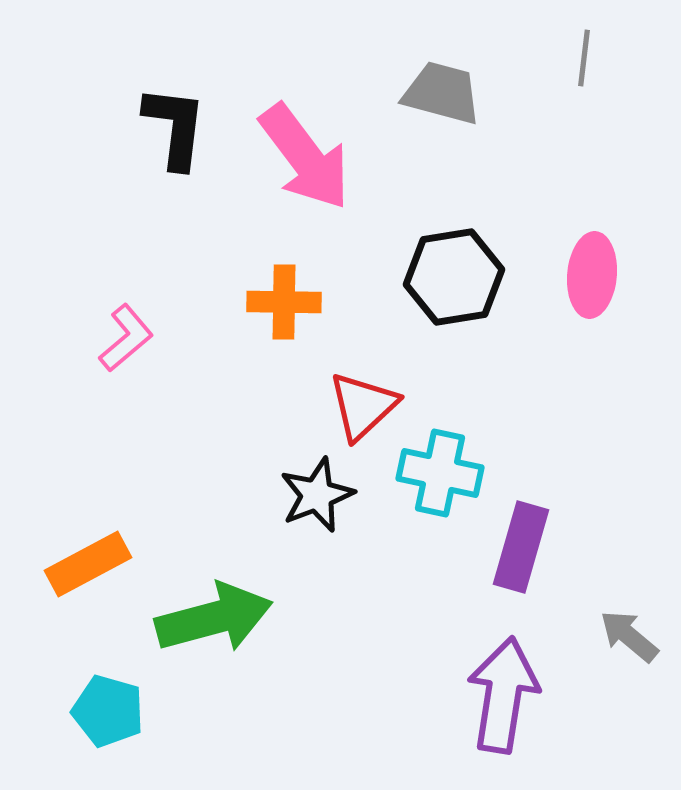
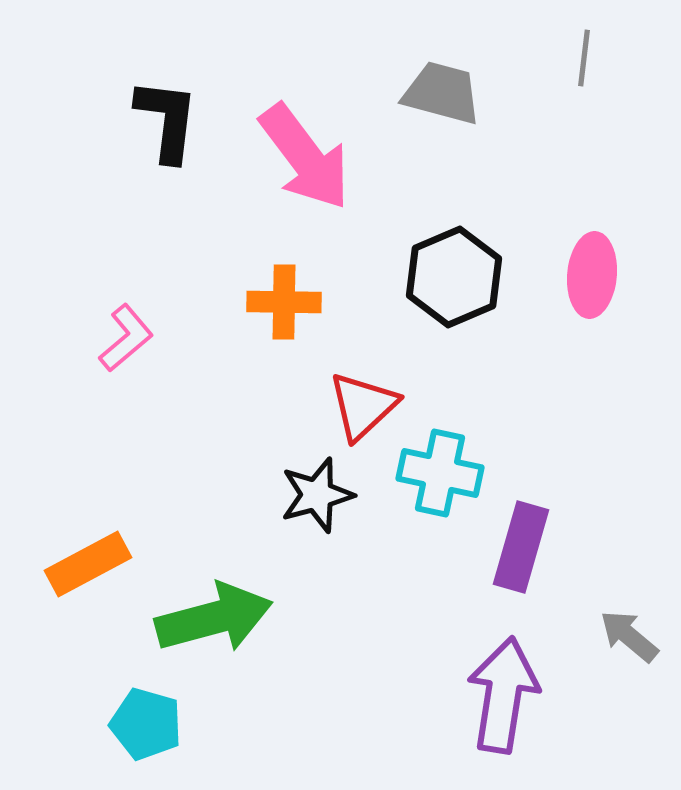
black L-shape: moved 8 px left, 7 px up
black hexagon: rotated 14 degrees counterclockwise
black star: rotated 6 degrees clockwise
cyan pentagon: moved 38 px right, 13 px down
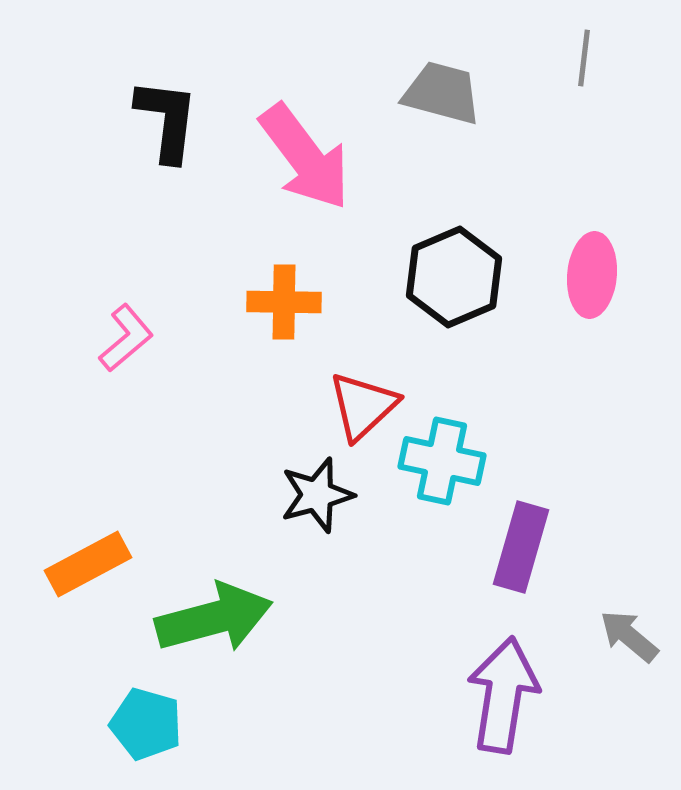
cyan cross: moved 2 px right, 12 px up
